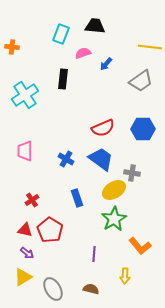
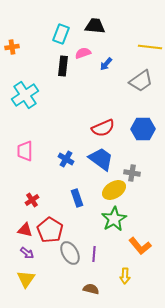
orange cross: rotated 16 degrees counterclockwise
black rectangle: moved 13 px up
yellow triangle: moved 3 px right, 2 px down; rotated 24 degrees counterclockwise
gray ellipse: moved 17 px right, 36 px up
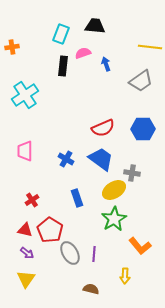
blue arrow: rotated 120 degrees clockwise
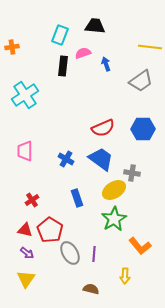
cyan rectangle: moved 1 px left, 1 px down
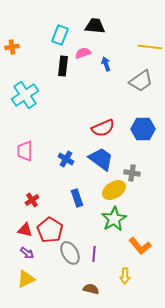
yellow triangle: rotated 30 degrees clockwise
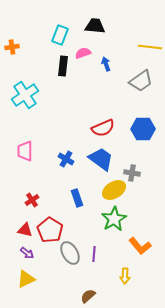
brown semicircle: moved 3 px left, 7 px down; rotated 56 degrees counterclockwise
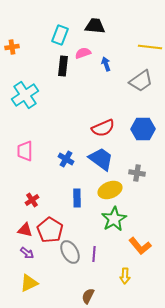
gray cross: moved 5 px right
yellow ellipse: moved 4 px left; rotated 10 degrees clockwise
blue rectangle: rotated 18 degrees clockwise
gray ellipse: moved 1 px up
yellow triangle: moved 3 px right, 4 px down
brown semicircle: rotated 21 degrees counterclockwise
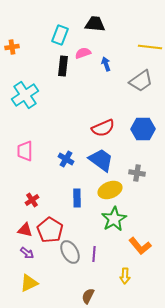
black trapezoid: moved 2 px up
blue trapezoid: moved 1 px down
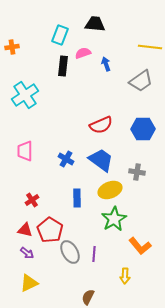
red semicircle: moved 2 px left, 3 px up
gray cross: moved 1 px up
brown semicircle: moved 1 px down
